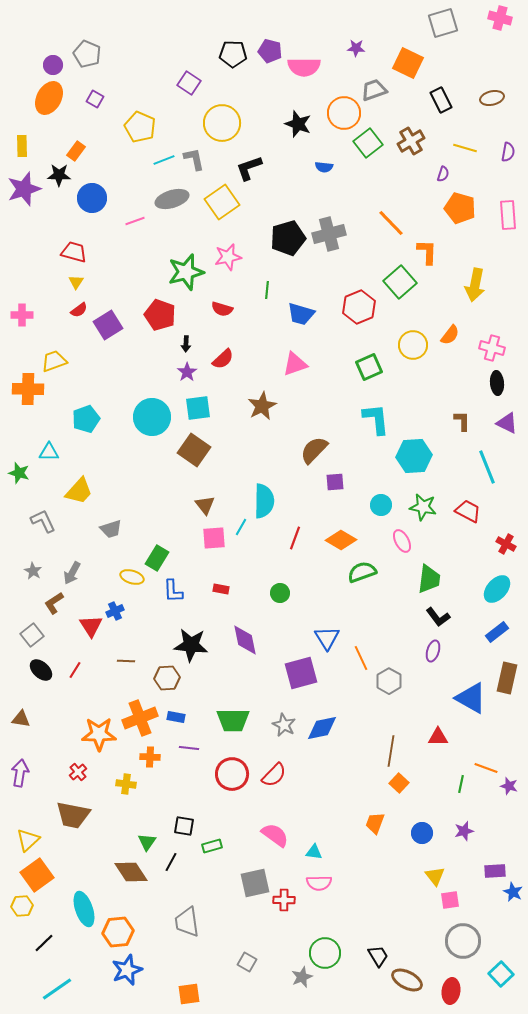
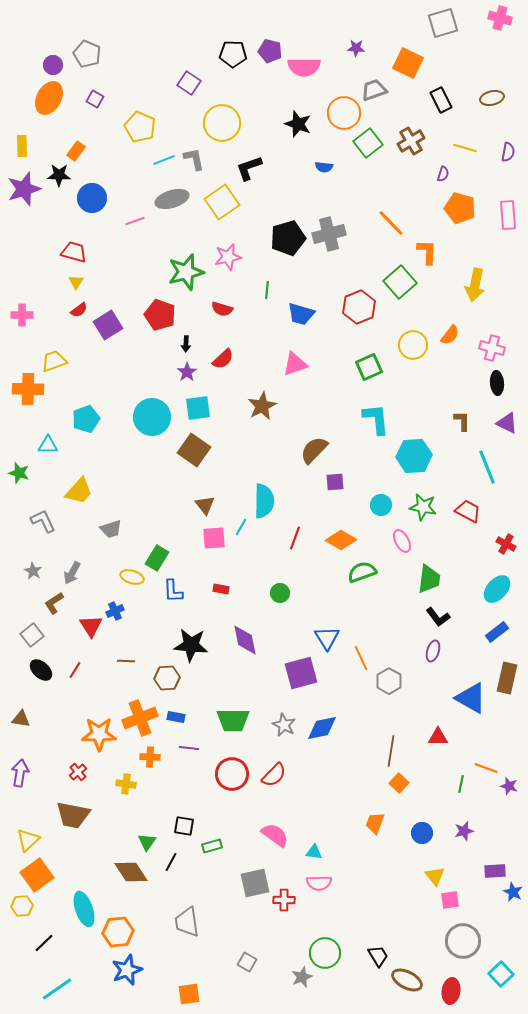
cyan triangle at (49, 452): moved 1 px left, 7 px up
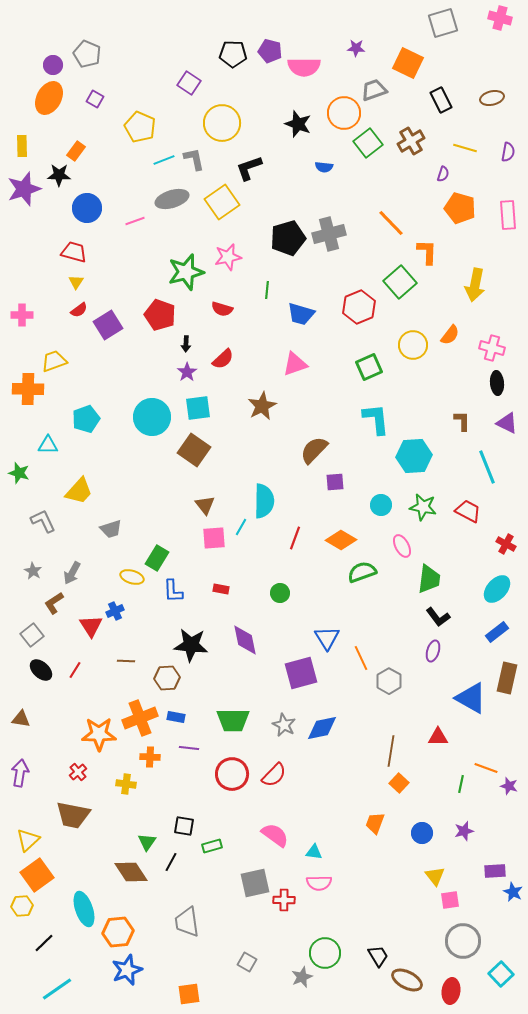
blue circle at (92, 198): moved 5 px left, 10 px down
pink ellipse at (402, 541): moved 5 px down
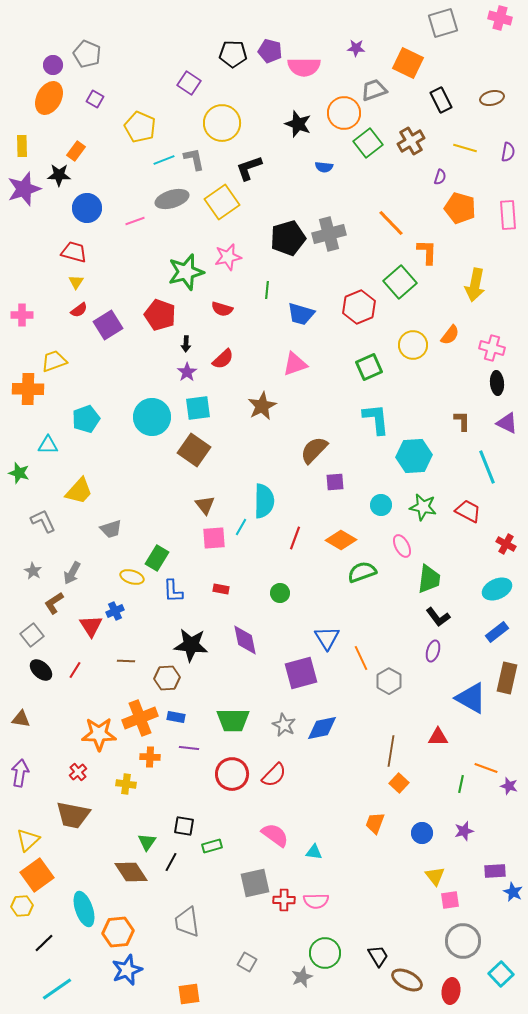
purple semicircle at (443, 174): moved 3 px left, 3 px down
cyan ellipse at (497, 589): rotated 24 degrees clockwise
pink semicircle at (319, 883): moved 3 px left, 18 px down
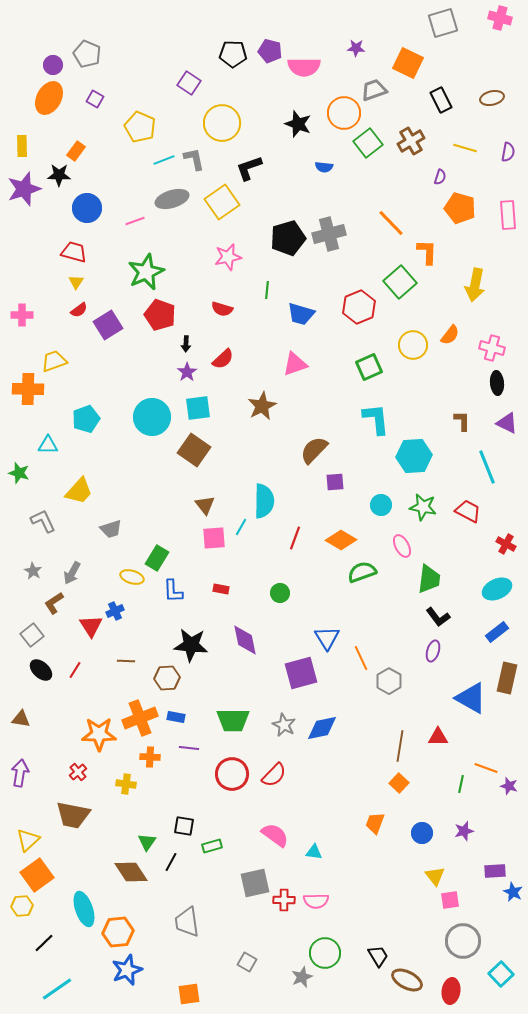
green star at (186, 272): moved 40 px left; rotated 9 degrees counterclockwise
brown line at (391, 751): moved 9 px right, 5 px up
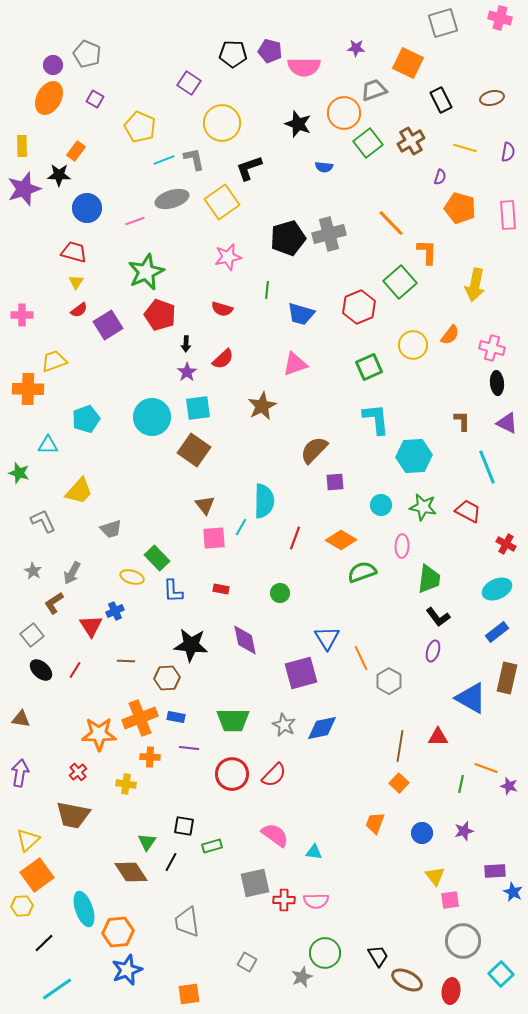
pink ellipse at (402, 546): rotated 30 degrees clockwise
green rectangle at (157, 558): rotated 75 degrees counterclockwise
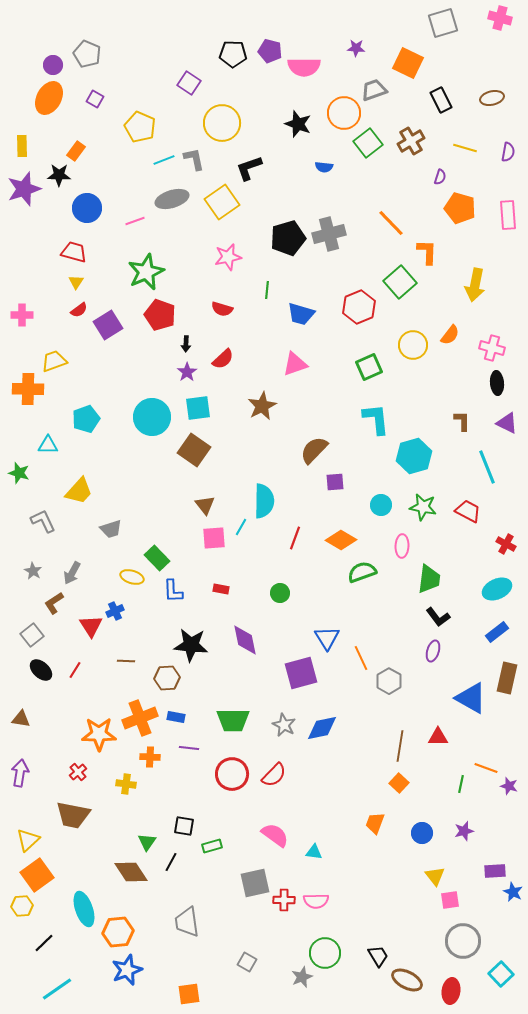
cyan hexagon at (414, 456): rotated 12 degrees counterclockwise
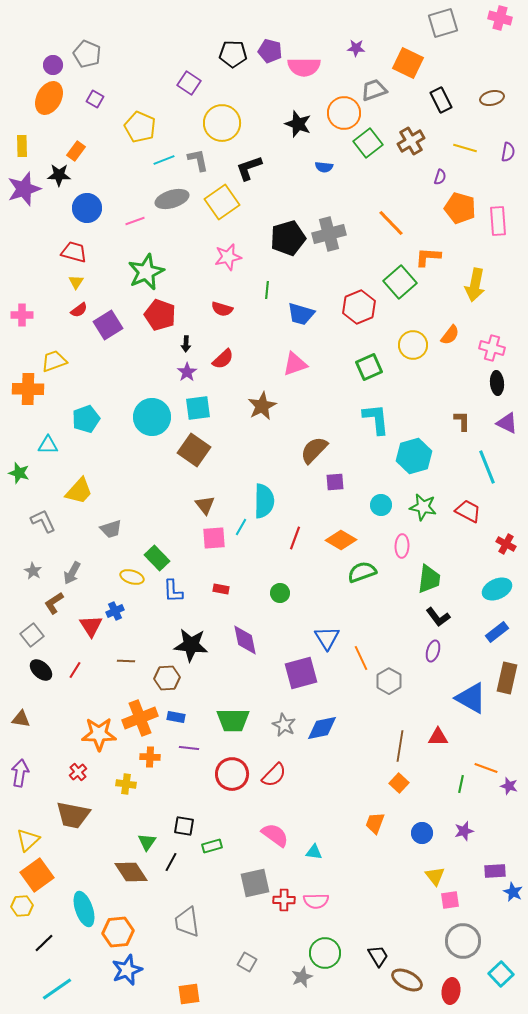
gray L-shape at (194, 159): moved 4 px right, 1 px down
pink rectangle at (508, 215): moved 10 px left, 6 px down
orange L-shape at (427, 252): moved 1 px right, 5 px down; rotated 88 degrees counterclockwise
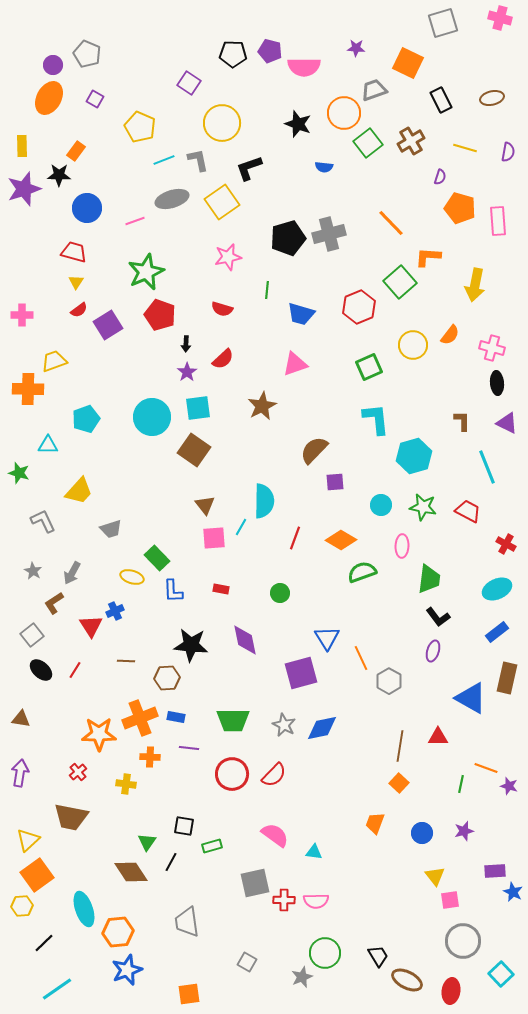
brown trapezoid at (73, 815): moved 2 px left, 2 px down
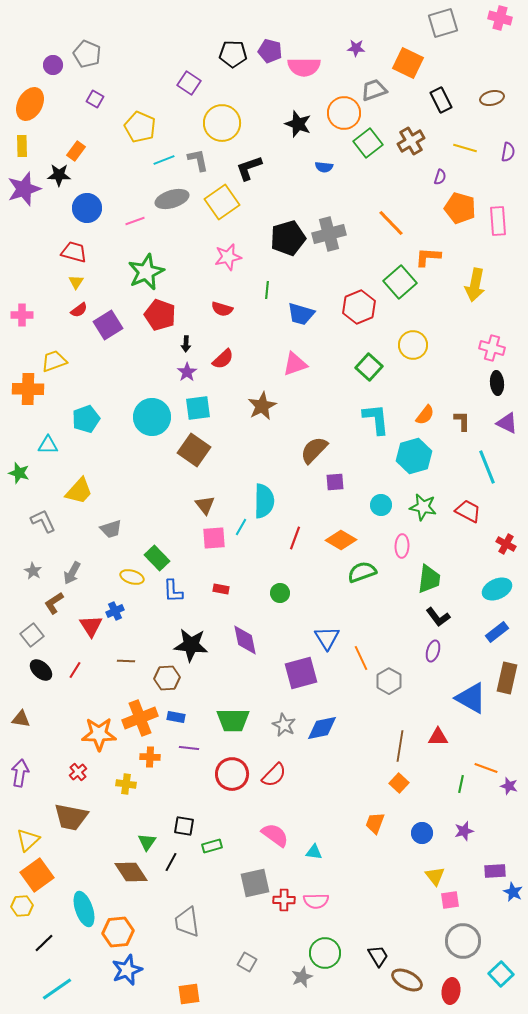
orange ellipse at (49, 98): moved 19 px left, 6 px down
orange semicircle at (450, 335): moved 25 px left, 80 px down
green square at (369, 367): rotated 24 degrees counterclockwise
